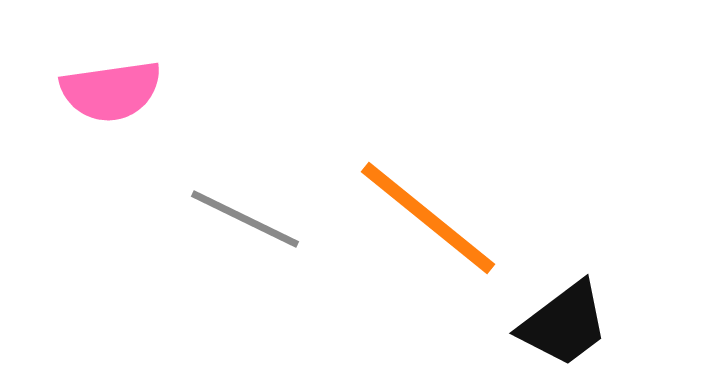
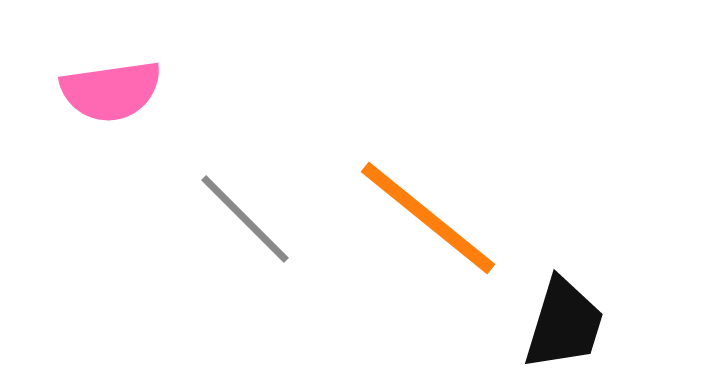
gray line: rotated 19 degrees clockwise
black trapezoid: rotated 36 degrees counterclockwise
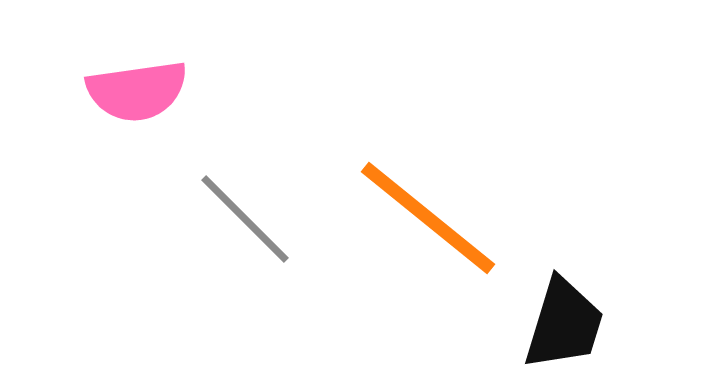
pink semicircle: moved 26 px right
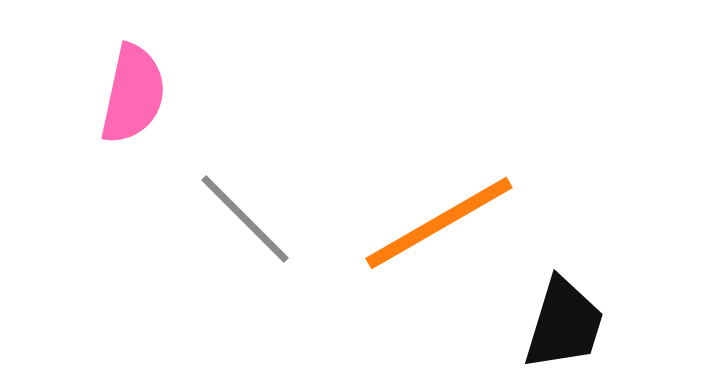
pink semicircle: moved 4 px left, 3 px down; rotated 70 degrees counterclockwise
orange line: moved 11 px right, 5 px down; rotated 69 degrees counterclockwise
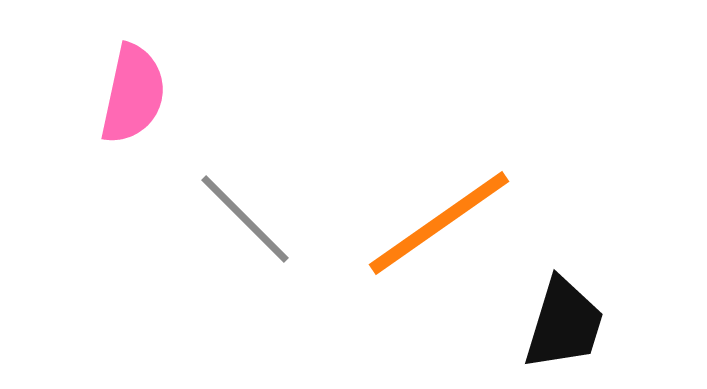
orange line: rotated 5 degrees counterclockwise
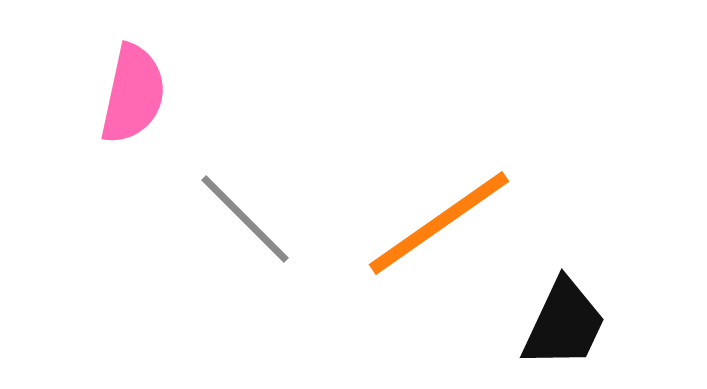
black trapezoid: rotated 8 degrees clockwise
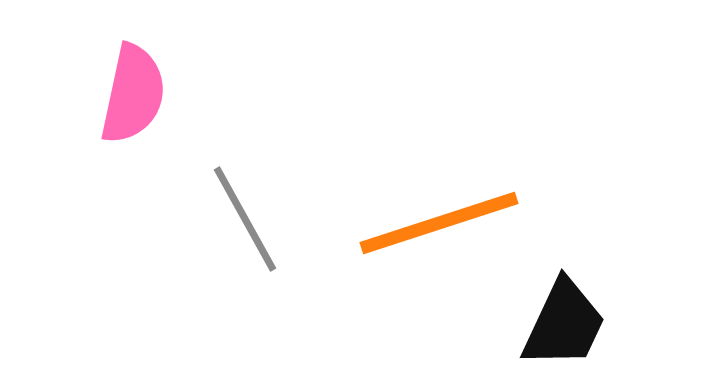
gray line: rotated 16 degrees clockwise
orange line: rotated 17 degrees clockwise
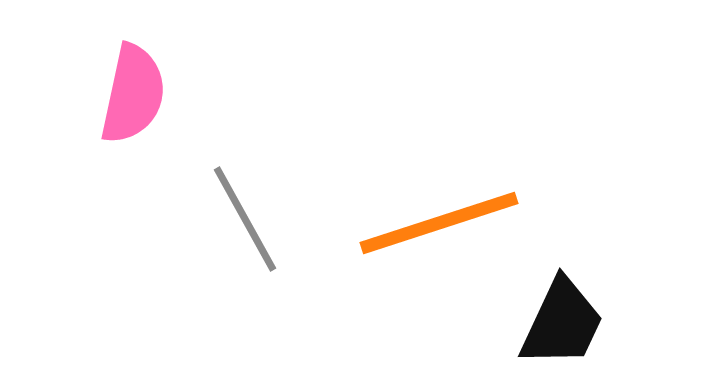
black trapezoid: moved 2 px left, 1 px up
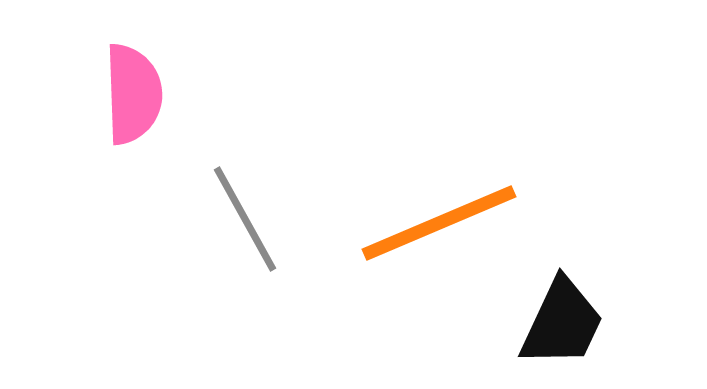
pink semicircle: rotated 14 degrees counterclockwise
orange line: rotated 5 degrees counterclockwise
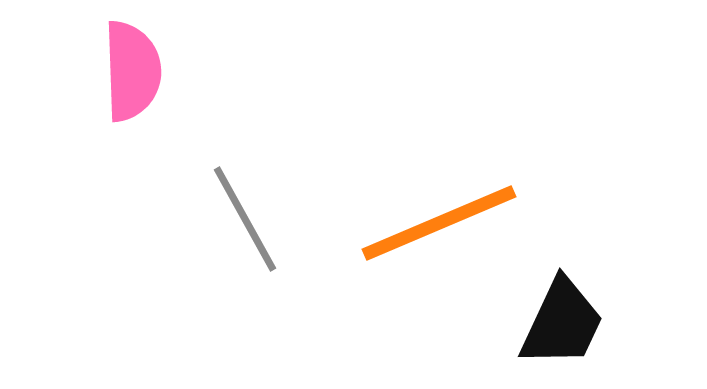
pink semicircle: moved 1 px left, 23 px up
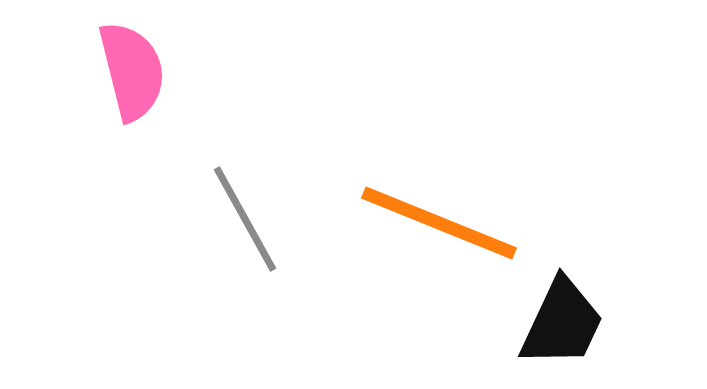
pink semicircle: rotated 12 degrees counterclockwise
orange line: rotated 45 degrees clockwise
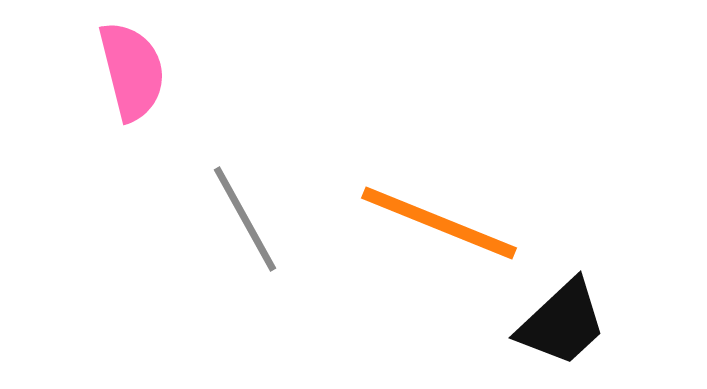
black trapezoid: rotated 22 degrees clockwise
